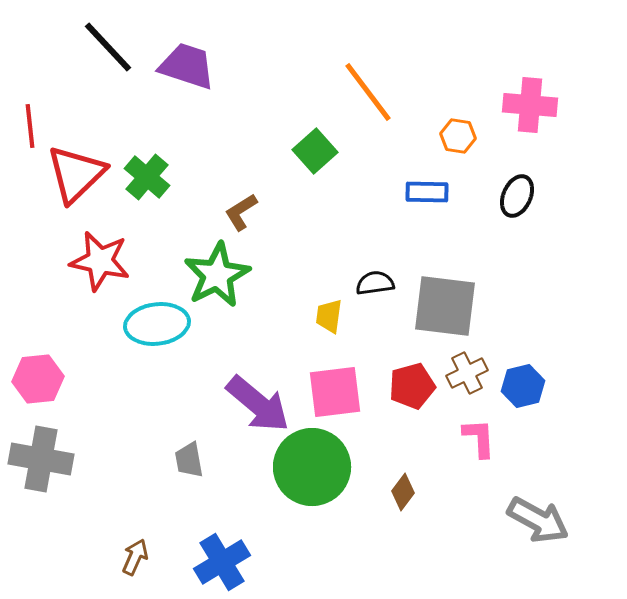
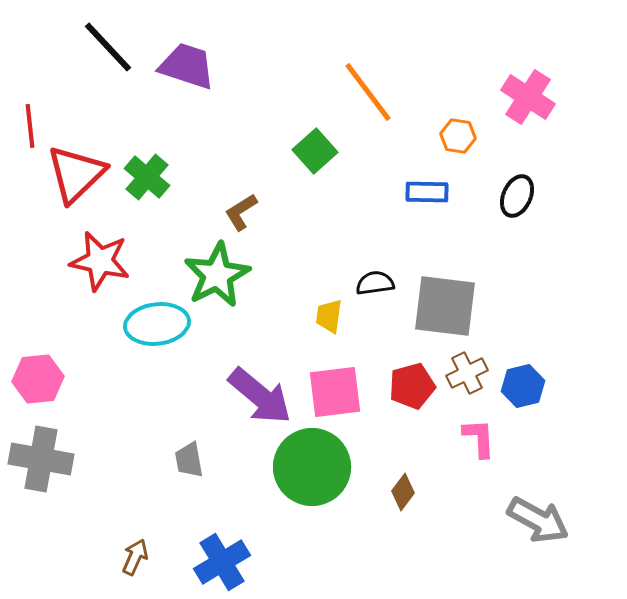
pink cross: moved 2 px left, 8 px up; rotated 28 degrees clockwise
purple arrow: moved 2 px right, 8 px up
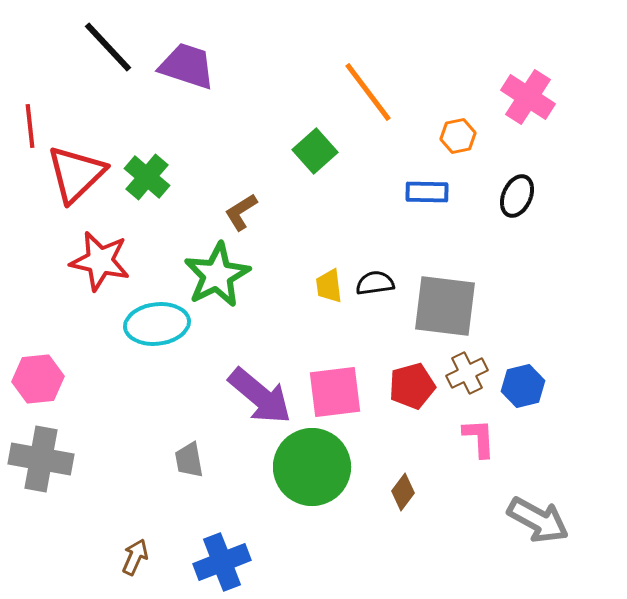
orange hexagon: rotated 20 degrees counterclockwise
yellow trapezoid: moved 30 px up; rotated 15 degrees counterclockwise
blue cross: rotated 10 degrees clockwise
